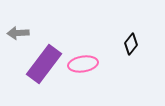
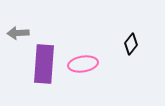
purple rectangle: rotated 33 degrees counterclockwise
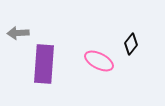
pink ellipse: moved 16 px right, 3 px up; rotated 36 degrees clockwise
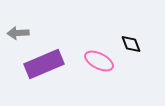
black diamond: rotated 60 degrees counterclockwise
purple rectangle: rotated 63 degrees clockwise
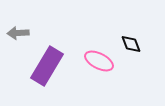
purple rectangle: moved 3 px right, 2 px down; rotated 36 degrees counterclockwise
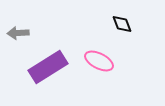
black diamond: moved 9 px left, 20 px up
purple rectangle: moved 1 px right, 1 px down; rotated 27 degrees clockwise
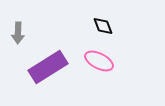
black diamond: moved 19 px left, 2 px down
gray arrow: rotated 85 degrees counterclockwise
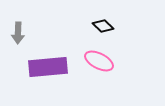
black diamond: rotated 25 degrees counterclockwise
purple rectangle: rotated 27 degrees clockwise
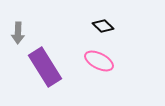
purple rectangle: moved 3 px left; rotated 63 degrees clockwise
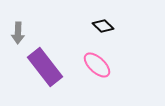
pink ellipse: moved 2 px left, 4 px down; rotated 16 degrees clockwise
purple rectangle: rotated 6 degrees counterclockwise
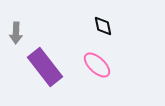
black diamond: rotated 35 degrees clockwise
gray arrow: moved 2 px left
